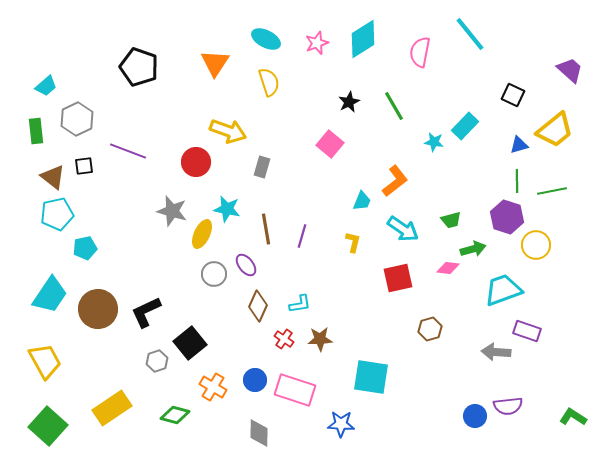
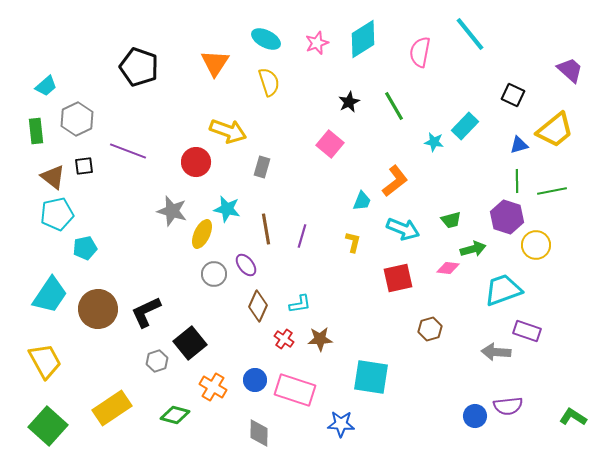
cyan arrow at (403, 229): rotated 12 degrees counterclockwise
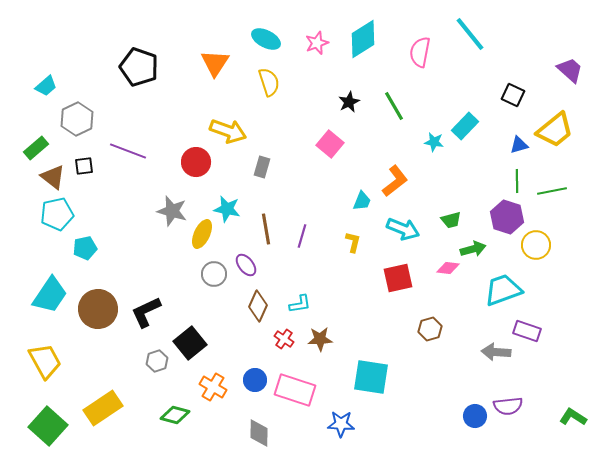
green rectangle at (36, 131): moved 17 px down; rotated 55 degrees clockwise
yellow rectangle at (112, 408): moved 9 px left
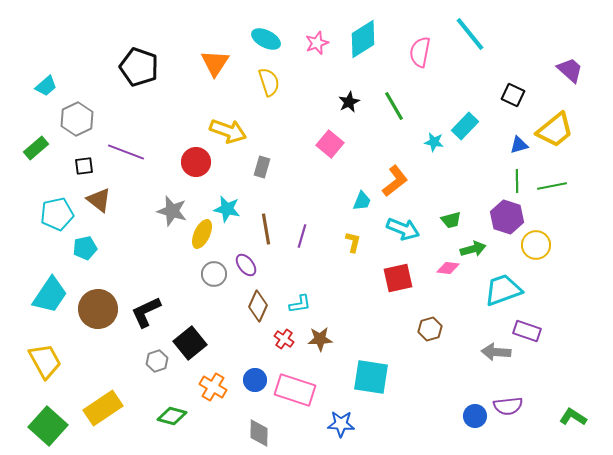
purple line at (128, 151): moved 2 px left, 1 px down
brown triangle at (53, 177): moved 46 px right, 23 px down
green line at (552, 191): moved 5 px up
green diamond at (175, 415): moved 3 px left, 1 px down
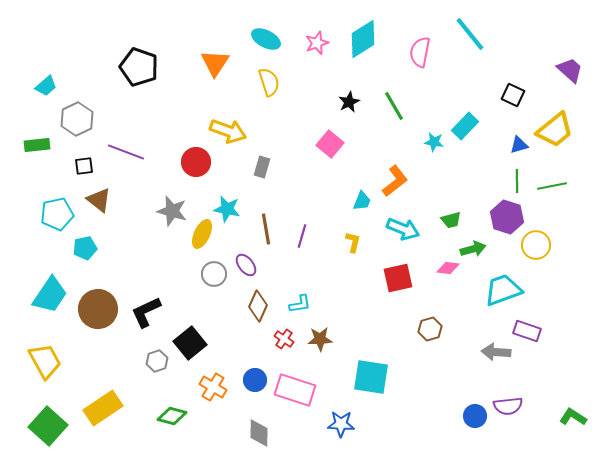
green rectangle at (36, 148): moved 1 px right, 3 px up; rotated 35 degrees clockwise
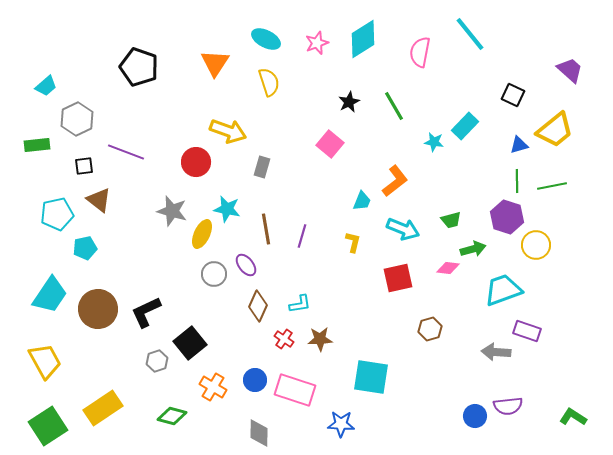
green square at (48, 426): rotated 15 degrees clockwise
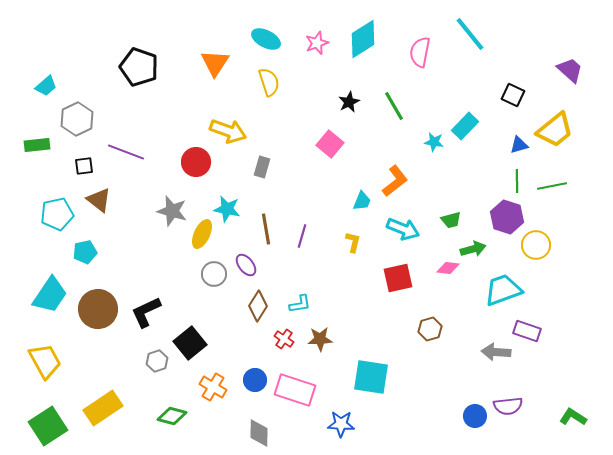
cyan pentagon at (85, 248): moved 4 px down
brown diamond at (258, 306): rotated 8 degrees clockwise
